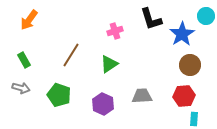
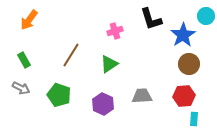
blue star: moved 1 px right, 1 px down
brown circle: moved 1 px left, 1 px up
gray arrow: rotated 12 degrees clockwise
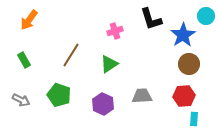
gray arrow: moved 12 px down
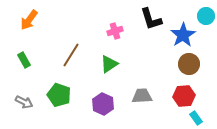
gray arrow: moved 3 px right, 2 px down
cyan rectangle: moved 2 px right, 1 px up; rotated 40 degrees counterclockwise
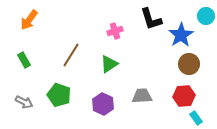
blue star: moved 2 px left
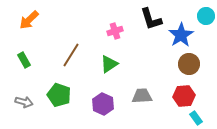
orange arrow: rotated 10 degrees clockwise
gray arrow: rotated 12 degrees counterclockwise
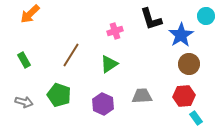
orange arrow: moved 1 px right, 6 px up
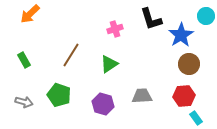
pink cross: moved 2 px up
purple hexagon: rotated 10 degrees counterclockwise
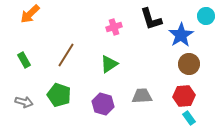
pink cross: moved 1 px left, 2 px up
brown line: moved 5 px left
cyan rectangle: moved 7 px left
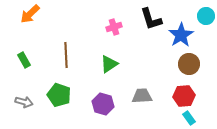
brown line: rotated 35 degrees counterclockwise
